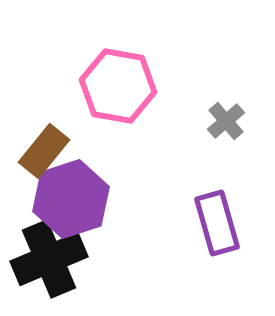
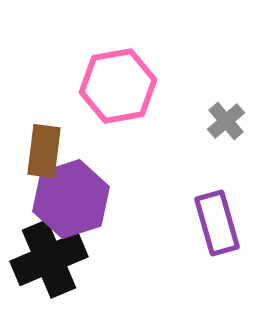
pink hexagon: rotated 20 degrees counterclockwise
brown rectangle: rotated 32 degrees counterclockwise
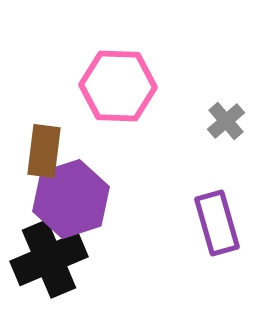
pink hexagon: rotated 12 degrees clockwise
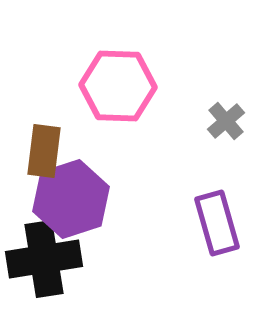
black cross: moved 5 px left; rotated 14 degrees clockwise
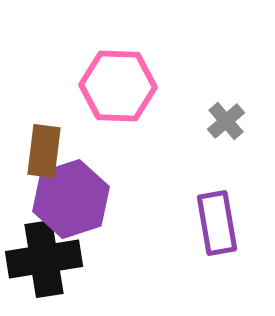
purple rectangle: rotated 6 degrees clockwise
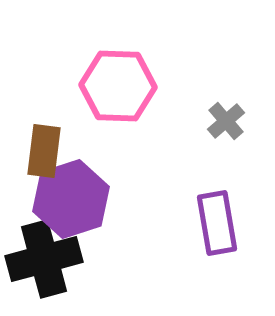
black cross: rotated 6 degrees counterclockwise
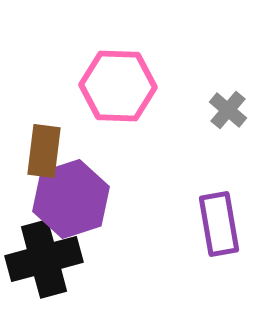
gray cross: moved 2 px right, 11 px up; rotated 9 degrees counterclockwise
purple rectangle: moved 2 px right, 1 px down
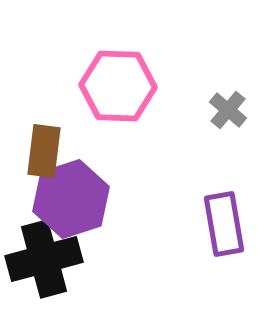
purple rectangle: moved 5 px right
